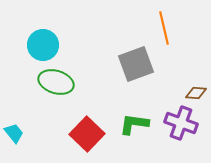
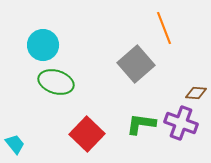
orange line: rotated 8 degrees counterclockwise
gray square: rotated 21 degrees counterclockwise
green L-shape: moved 7 px right
cyan trapezoid: moved 1 px right, 11 px down
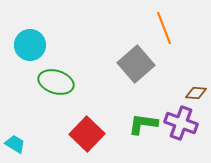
cyan circle: moved 13 px left
green L-shape: moved 2 px right
cyan trapezoid: rotated 20 degrees counterclockwise
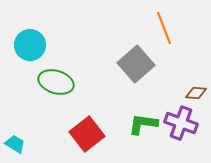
red square: rotated 8 degrees clockwise
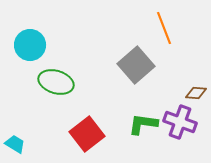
gray square: moved 1 px down
purple cross: moved 1 px left, 1 px up
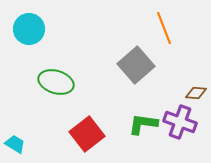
cyan circle: moved 1 px left, 16 px up
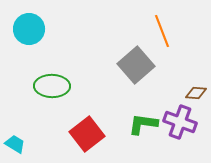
orange line: moved 2 px left, 3 px down
green ellipse: moved 4 px left, 4 px down; rotated 16 degrees counterclockwise
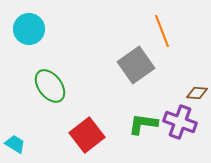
gray square: rotated 6 degrees clockwise
green ellipse: moved 2 px left; rotated 52 degrees clockwise
brown diamond: moved 1 px right
red square: moved 1 px down
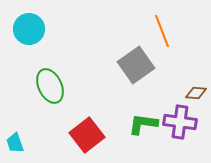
green ellipse: rotated 12 degrees clockwise
brown diamond: moved 1 px left
purple cross: rotated 12 degrees counterclockwise
cyan trapezoid: moved 1 px up; rotated 140 degrees counterclockwise
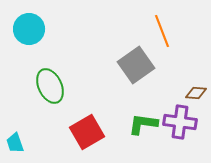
red square: moved 3 px up; rotated 8 degrees clockwise
